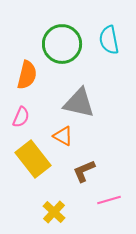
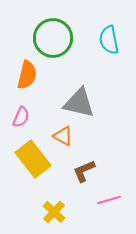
green circle: moved 9 px left, 6 px up
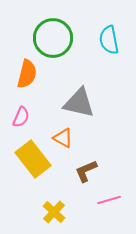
orange semicircle: moved 1 px up
orange triangle: moved 2 px down
brown L-shape: moved 2 px right
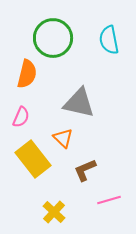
orange triangle: rotated 15 degrees clockwise
brown L-shape: moved 1 px left, 1 px up
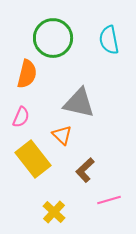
orange triangle: moved 1 px left, 3 px up
brown L-shape: rotated 20 degrees counterclockwise
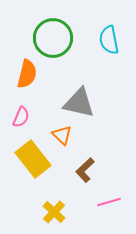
pink line: moved 2 px down
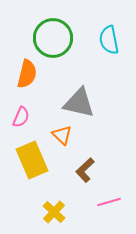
yellow rectangle: moved 1 px left, 1 px down; rotated 15 degrees clockwise
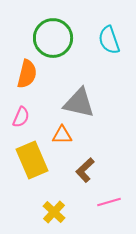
cyan semicircle: rotated 8 degrees counterclockwise
orange triangle: rotated 45 degrees counterclockwise
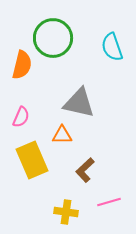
cyan semicircle: moved 3 px right, 7 px down
orange semicircle: moved 5 px left, 9 px up
yellow cross: moved 12 px right; rotated 35 degrees counterclockwise
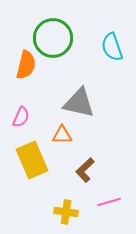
orange semicircle: moved 4 px right
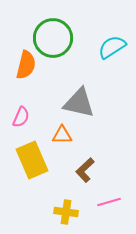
cyan semicircle: rotated 76 degrees clockwise
